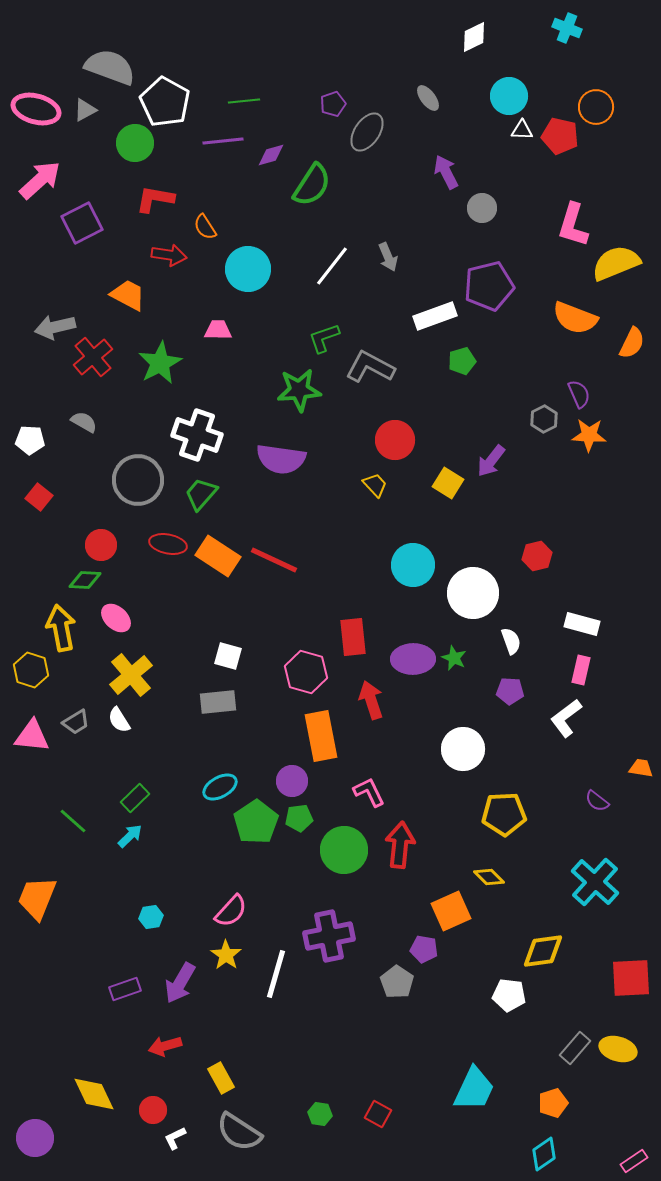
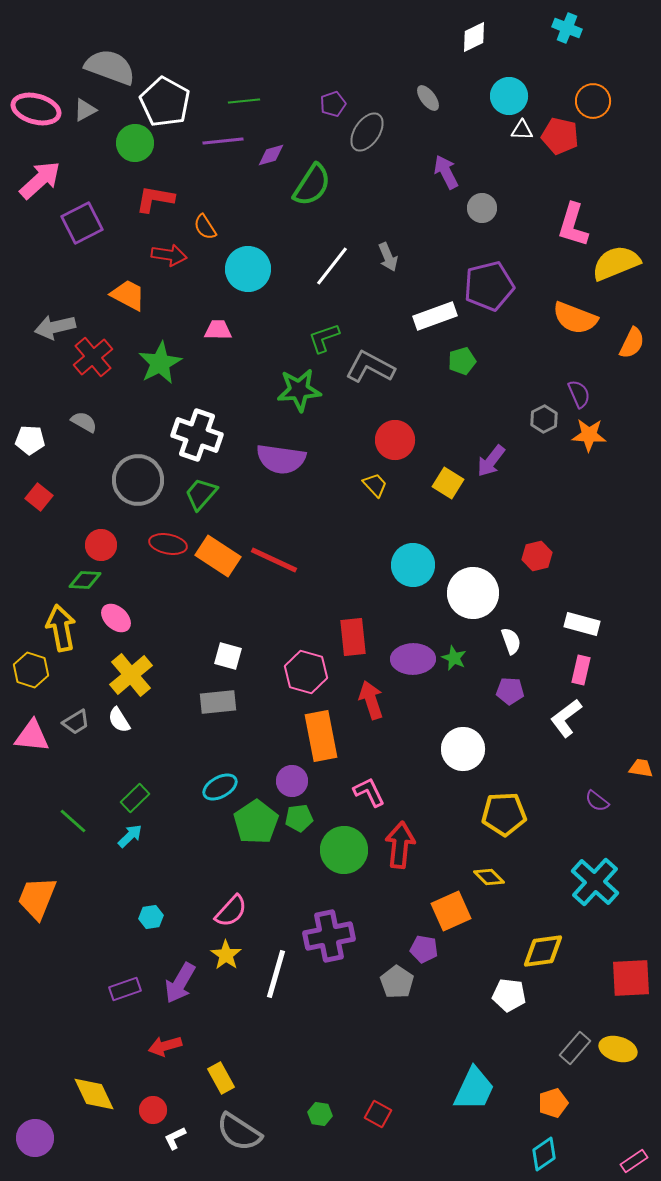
orange circle at (596, 107): moved 3 px left, 6 px up
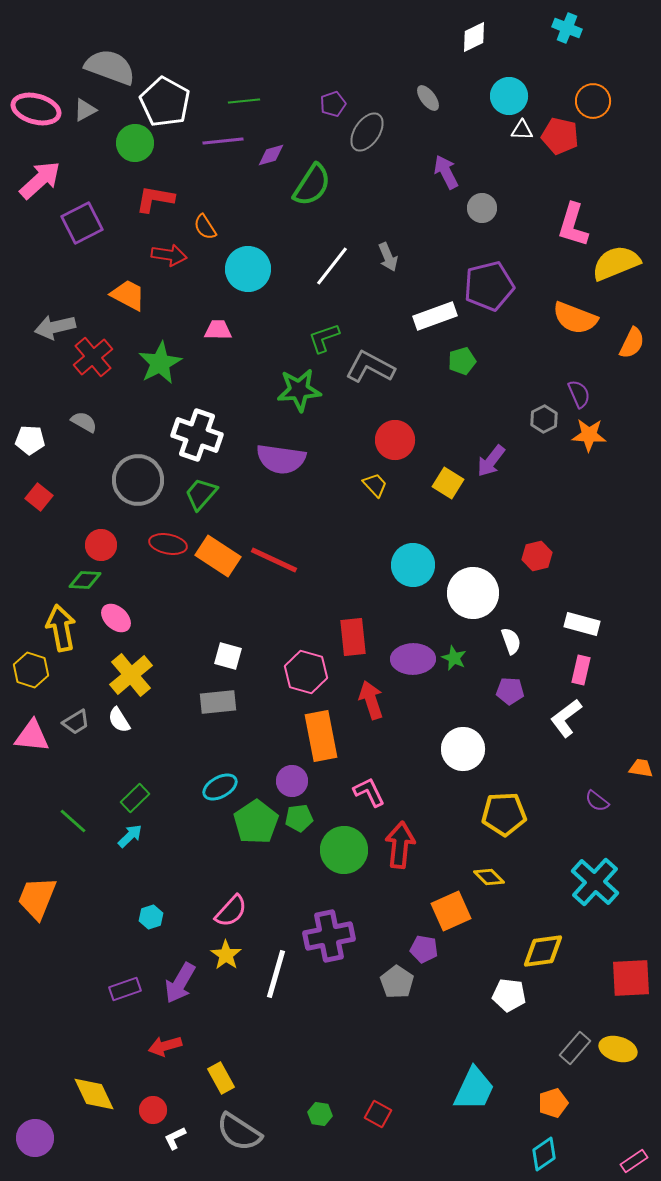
cyan hexagon at (151, 917): rotated 10 degrees counterclockwise
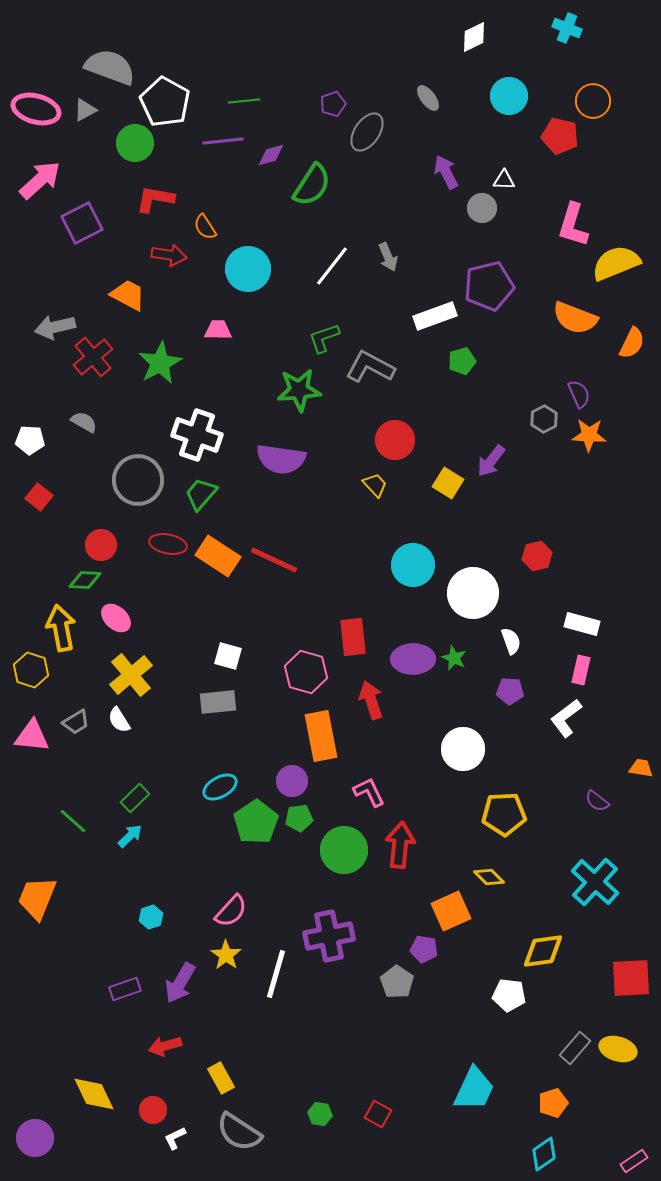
white triangle at (522, 130): moved 18 px left, 50 px down
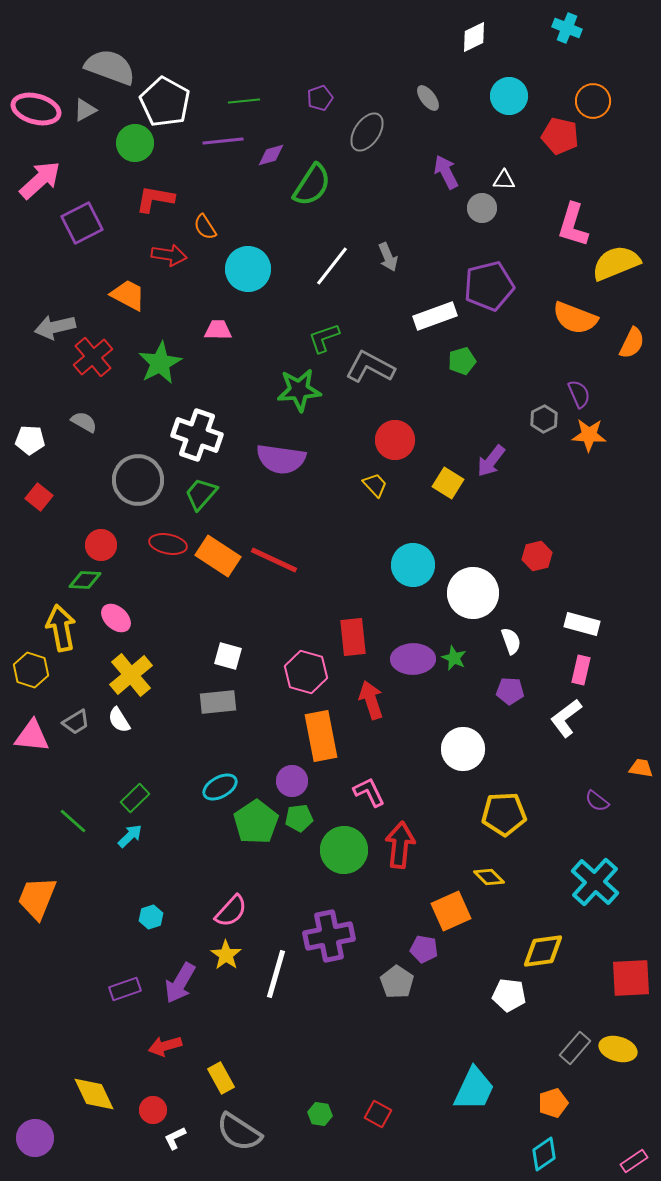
purple pentagon at (333, 104): moved 13 px left, 6 px up
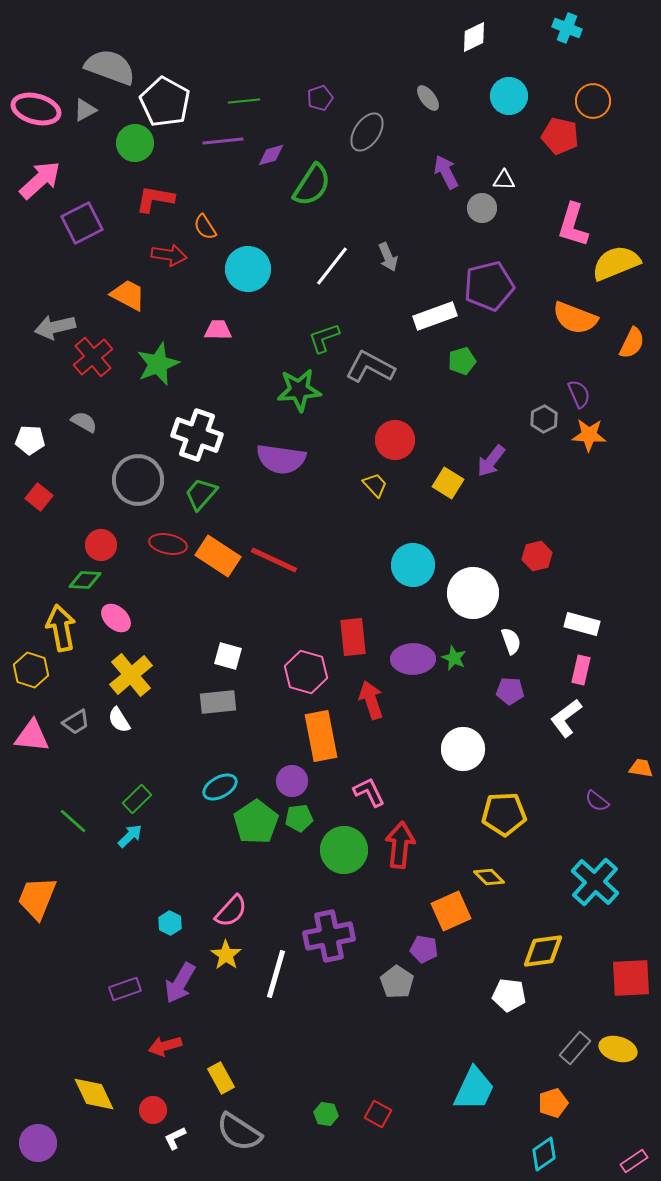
green star at (160, 363): moved 2 px left, 1 px down; rotated 6 degrees clockwise
green rectangle at (135, 798): moved 2 px right, 1 px down
cyan hexagon at (151, 917): moved 19 px right, 6 px down; rotated 15 degrees counterclockwise
green hexagon at (320, 1114): moved 6 px right
purple circle at (35, 1138): moved 3 px right, 5 px down
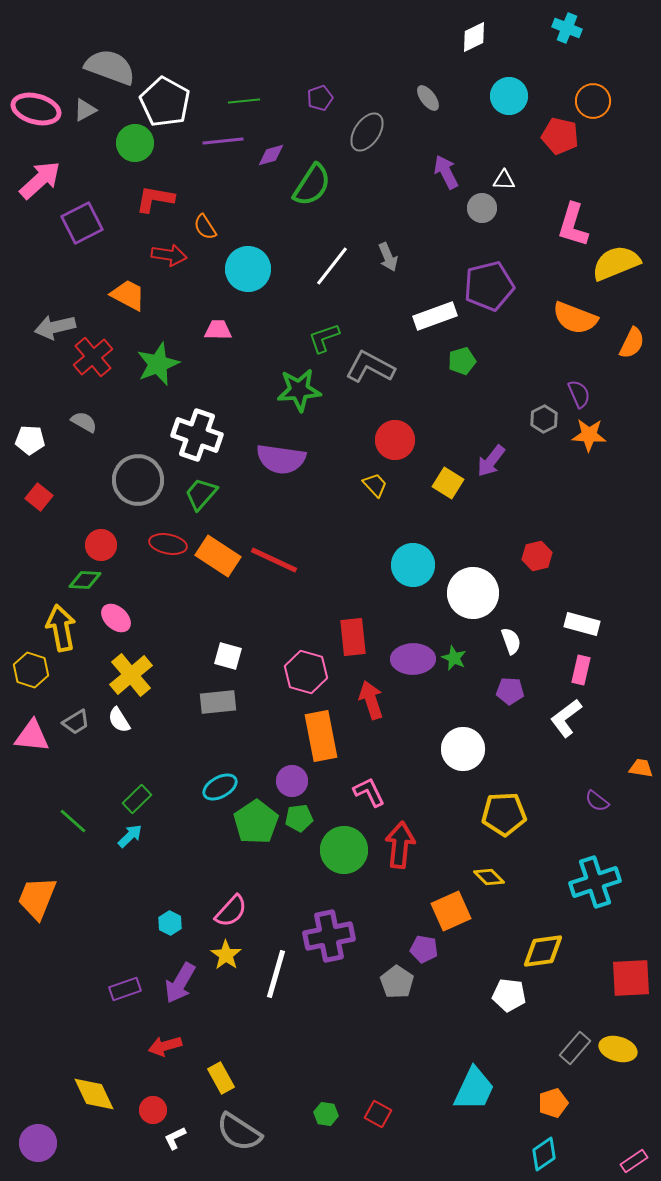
cyan cross at (595, 882): rotated 30 degrees clockwise
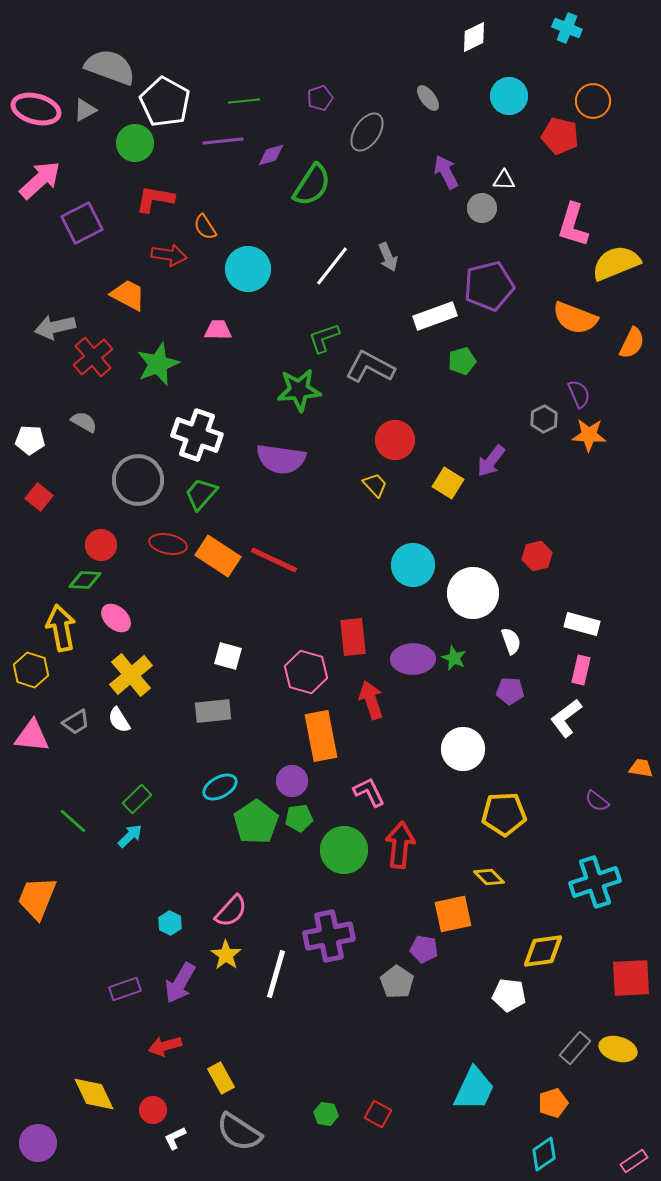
gray rectangle at (218, 702): moved 5 px left, 9 px down
orange square at (451, 911): moved 2 px right, 3 px down; rotated 12 degrees clockwise
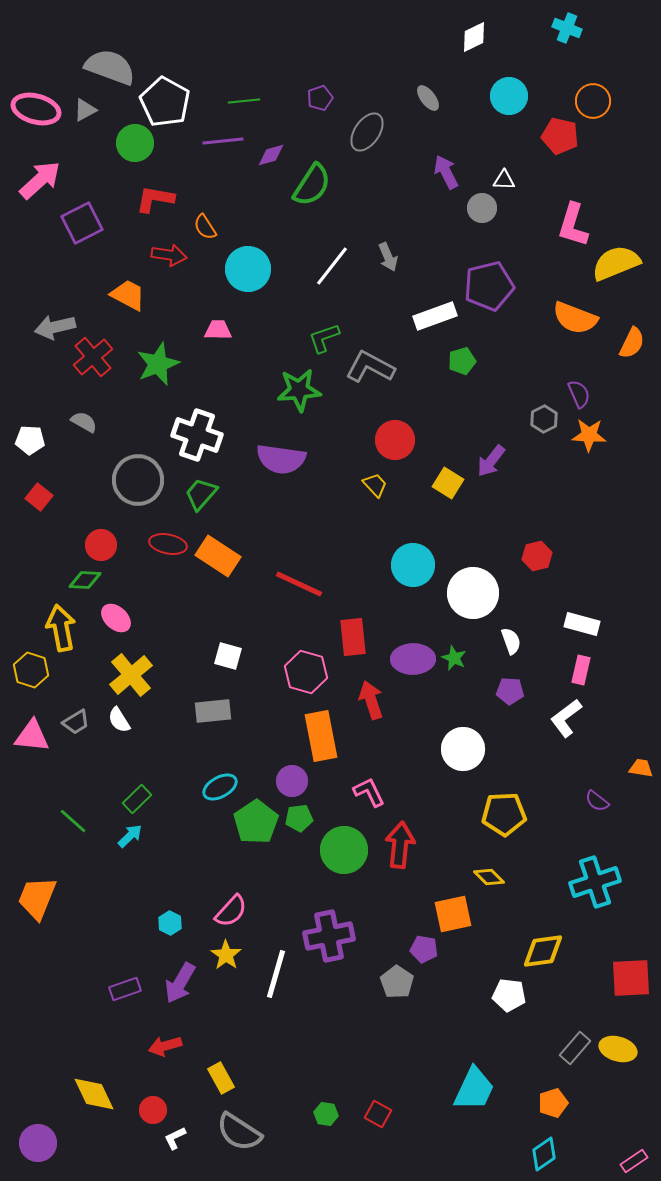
red line at (274, 560): moved 25 px right, 24 px down
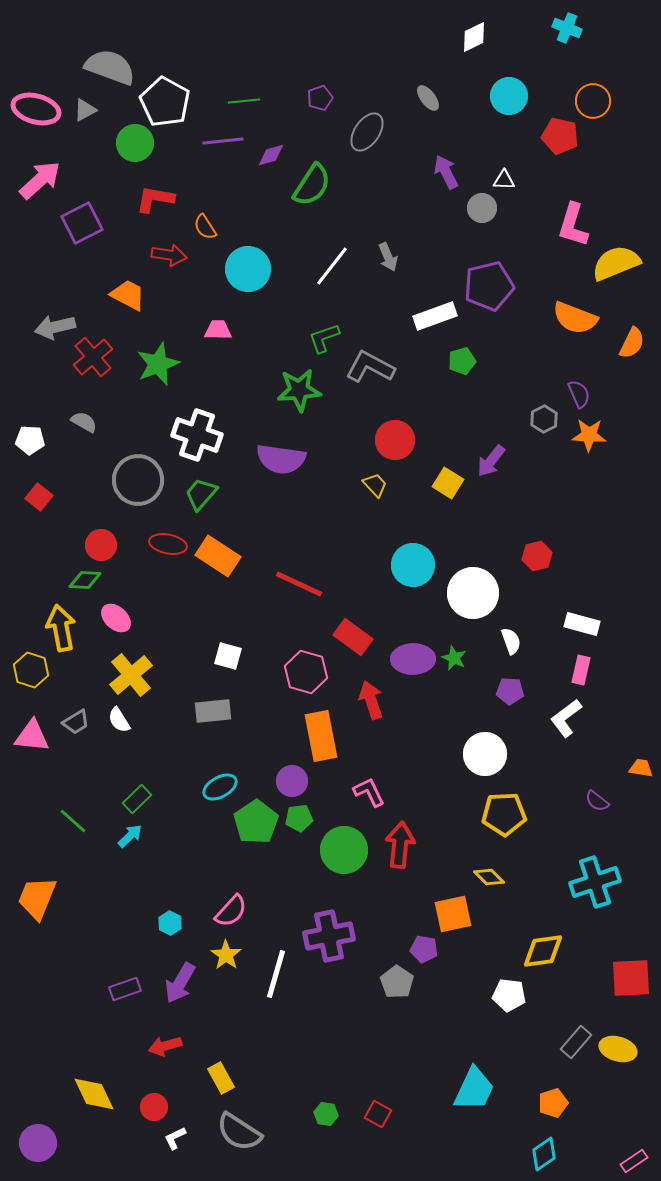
red rectangle at (353, 637): rotated 48 degrees counterclockwise
white circle at (463, 749): moved 22 px right, 5 px down
gray rectangle at (575, 1048): moved 1 px right, 6 px up
red circle at (153, 1110): moved 1 px right, 3 px up
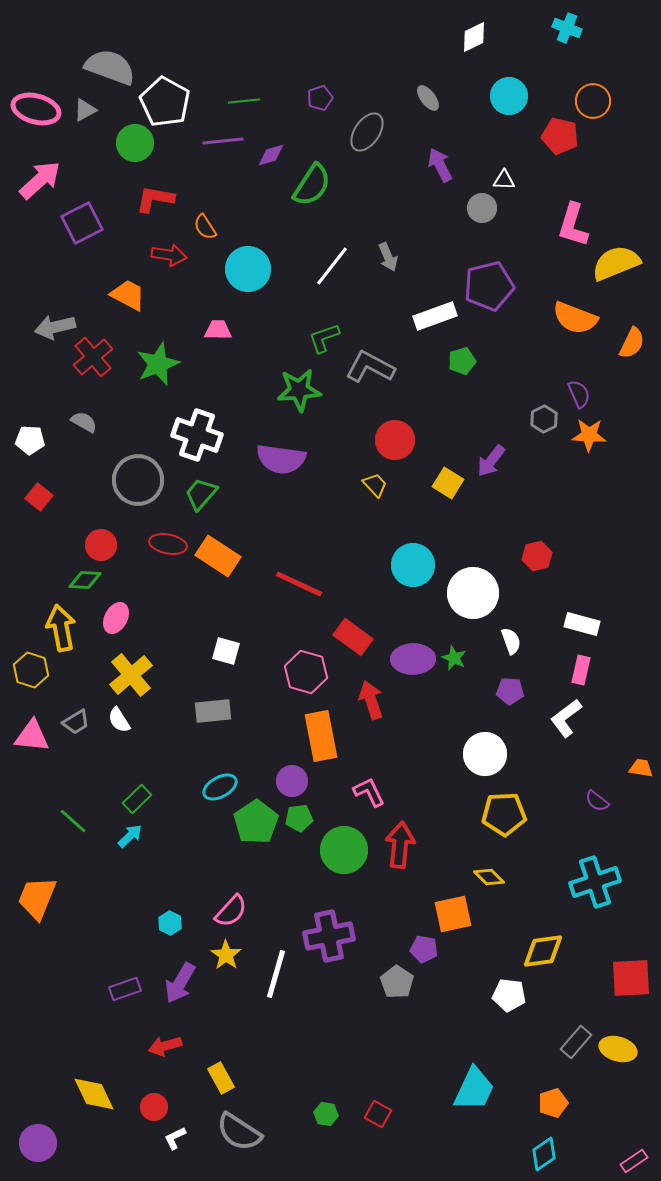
purple arrow at (446, 172): moved 6 px left, 7 px up
pink ellipse at (116, 618): rotated 76 degrees clockwise
white square at (228, 656): moved 2 px left, 5 px up
